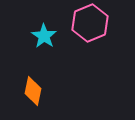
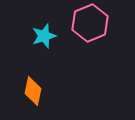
cyan star: rotated 20 degrees clockwise
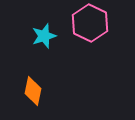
pink hexagon: rotated 12 degrees counterclockwise
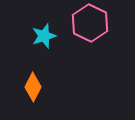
orange diamond: moved 4 px up; rotated 16 degrees clockwise
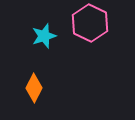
orange diamond: moved 1 px right, 1 px down
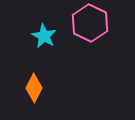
cyan star: rotated 25 degrees counterclockwise
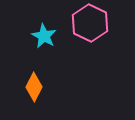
orange diamond: moved 1 px up
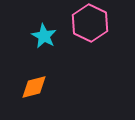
orange diamond: rotated 48 degrees clockwise
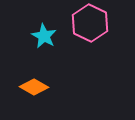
orange diamond: rotated 44 degrees clockwise
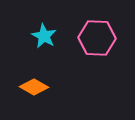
pink hexagon: moved 7 px right, 15 px down; rotated 24 degrees counterclockwise
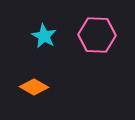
pink hexagon: moved 3 px up
